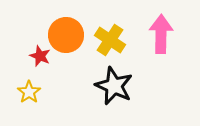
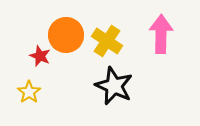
yellow cross: moved 3 px left, 1 px down
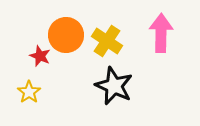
pink arrow: moved 1 px up
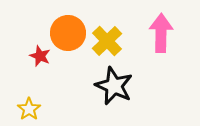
orange circle: moved 2 px right, 2 px up
yellow cross: rotated 12 degrees clockwise
yellow star: moved 17 px down
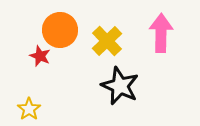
orange circle: moved 8 px left, 3 px up
black star: moved 6 px right
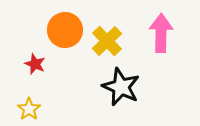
orange circle: moved 5 px right
red star: moved 5 px left, 8 px down
black star: moved 1 px right, 1 px down
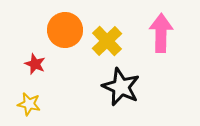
yellow star: moved 5 px up; rotated 25 degrees counterclockwise
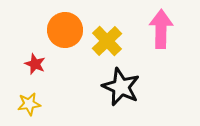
pink arrow: moved 4 px up
yellow star: rotated 20 degrees counterclockwise
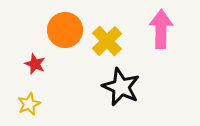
yellow star: rotated 15 degrees counterclockwise
